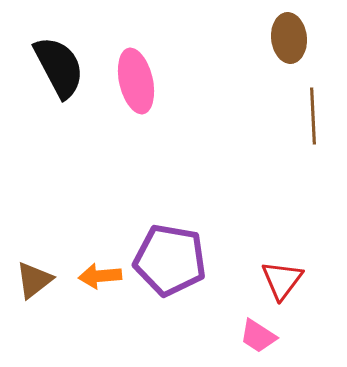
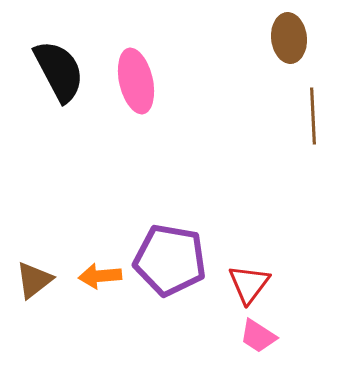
black semicircle: moved 4 px down
red triangle: moved 33 px left, 4 px down
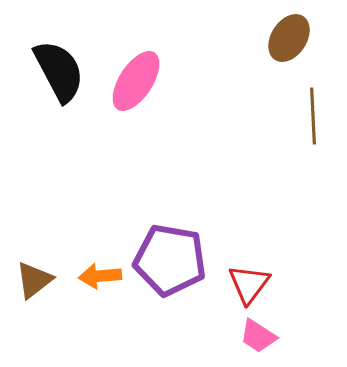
brown ellipse: rotated 39 degrees clockwise
pink ellipse: rotated 46 degrees clockwise
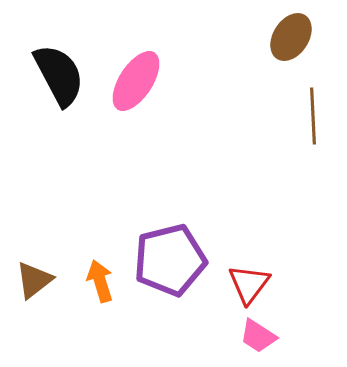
brown ellipse: moved 2 px right, 1 px up
black semicircle: moved 4 px down
purple pentagon: rotated 24 degrees counterclockwise
orange arrow: moved 5 px down; rotated 78 degrees clockwise
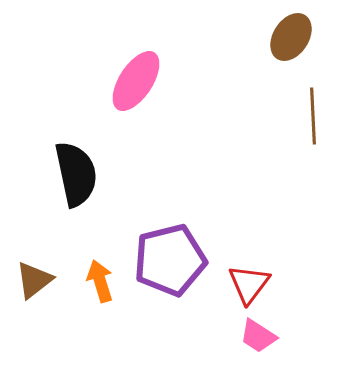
black semicircle: moved 17 px right, 99 px down; rotated 16 degrees clockwise
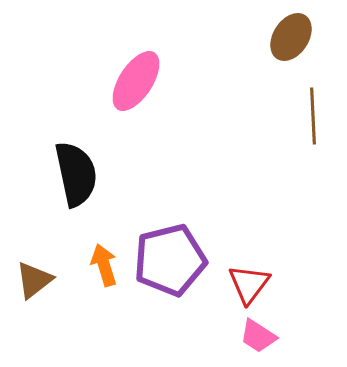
orange arrow: moved 4 px right, 16 px up
